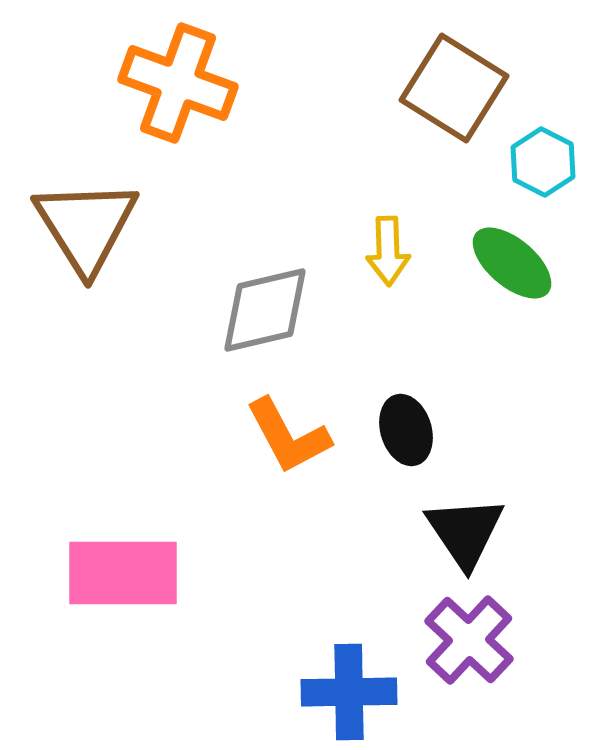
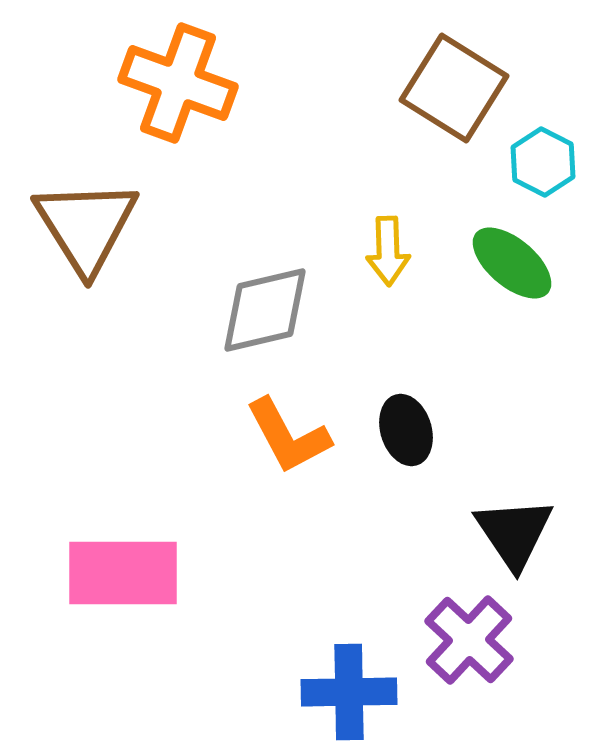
black triangle: moved 49 px right, 1 px down
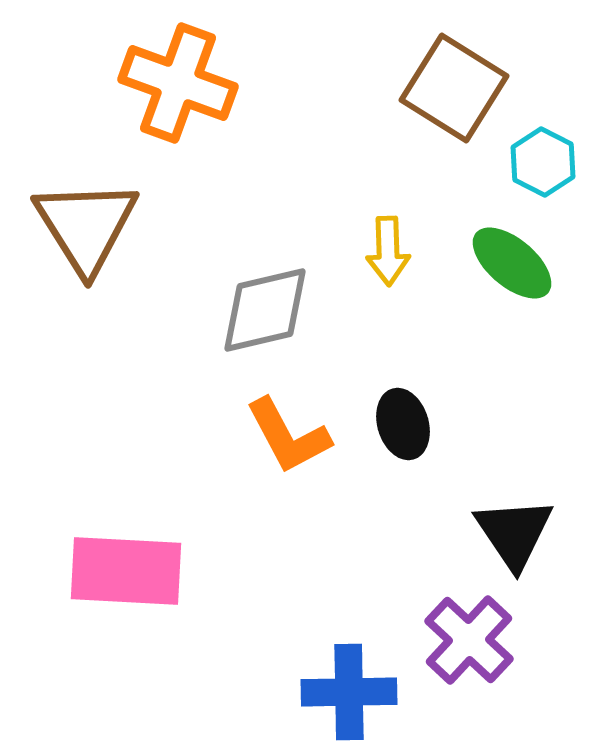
black ellipse: moved 3 px left, 6 px up
pink rectangle: moved 3 px right, 2 px up; rotated 3 degrees clockwise
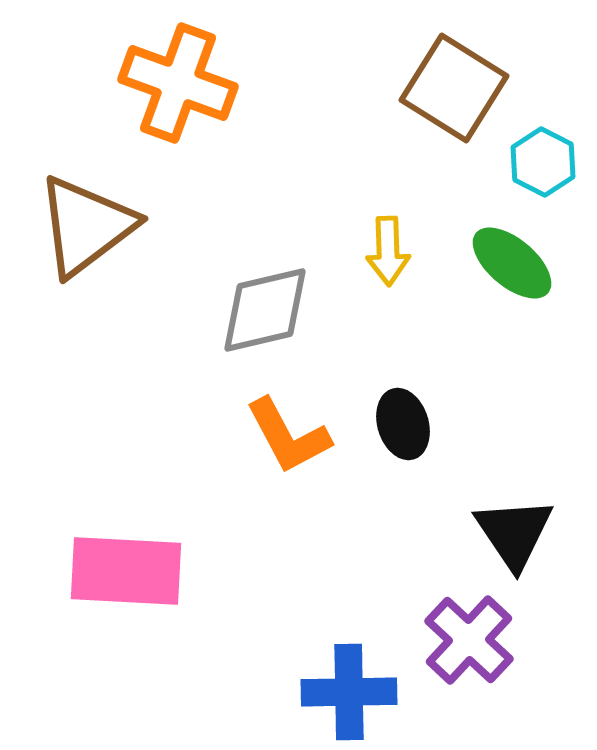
brown triangle: rotated 25 degrees clockwise
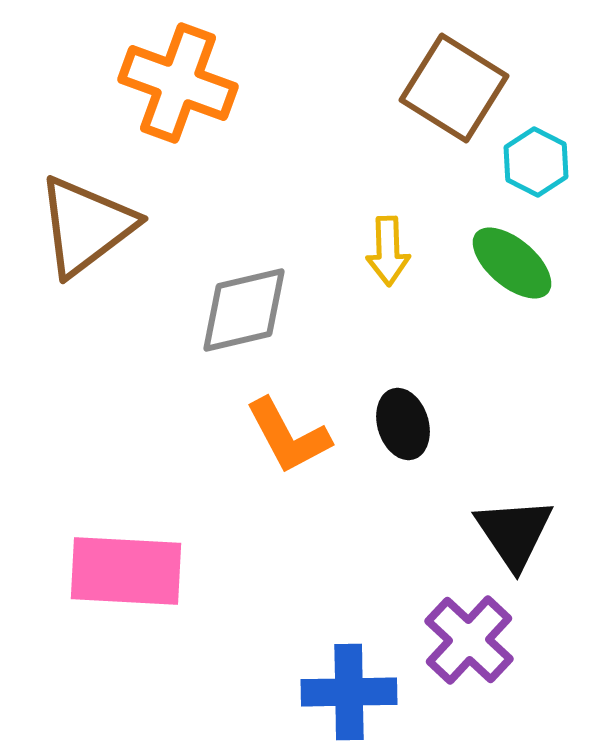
cyan hexagon: moved 7 px left
gray diamond: moved 21 px left
